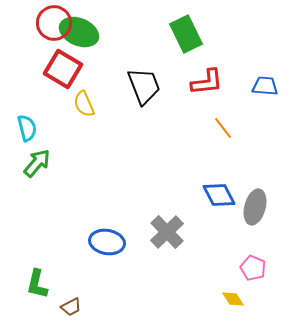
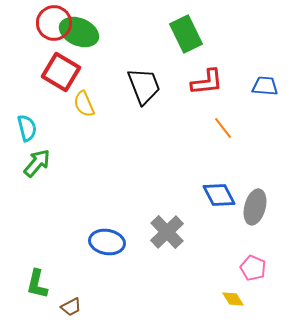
red square: moved 2 px left, 3 px down
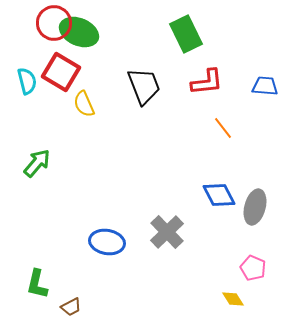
cyan semicircle: moved 47 px up
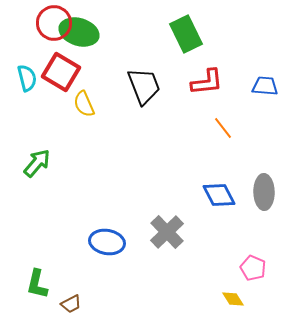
green ellipse: rotated 6 degrees counterclockwise
cyan semicircle: moved 3 px up
gray ellipse: moved 9 px right, 15 px up; rotated 16 degrees counterclockwise
brown trapezoid: moved 3 px up
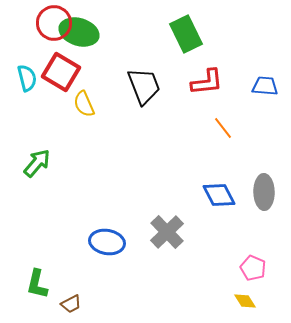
yellow diamond: moved 12 px right, 2 px down
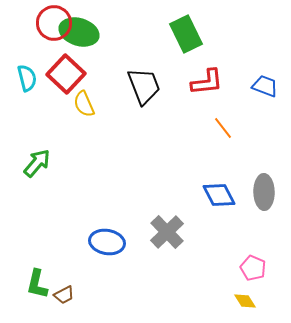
red square: moved 5 px right, 2 px down; rotated 12 degrees clockwise
blue trapezoid: rotated 16 degrees clockwise
brown trapezoid: moved 7 px left, 9 px up
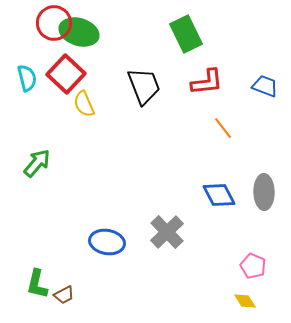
pink pentagon: moved 2 px up
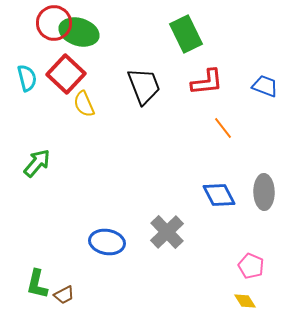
pink pentagon: moved 2 px left
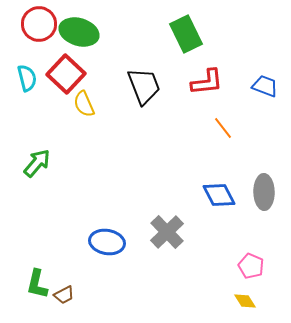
red circle: moved 15 px left, 1 px down
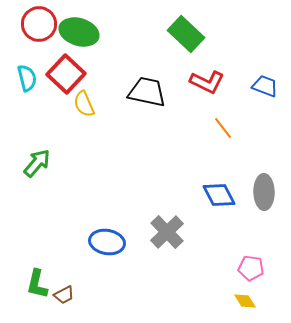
green rectangle: rotated 21 degrees counterclockwise
red L-shape: rotated 32 degrees clockwise
black trapezoid: moved 3 px right, 6 px down; rotated 57 degrees counterclockwise
pink pentagon: moved 2 px down; rotated 15 degrees counterclockwise
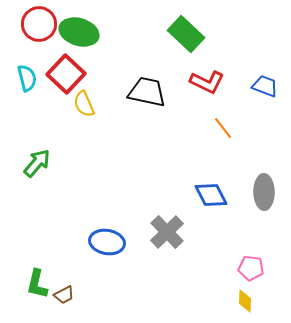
blue diamond: moved 8 px left
yellow diamond: rotated 35 degrees clockwise
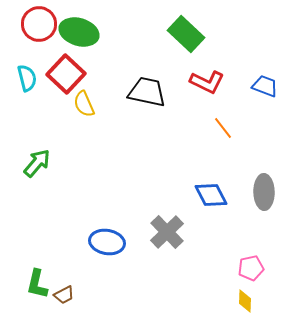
pink pentagon: rotated 20 degrees counterclockwise
